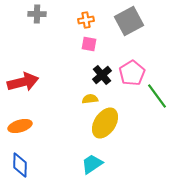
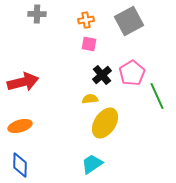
green line: rotated 12 degrees clockwise
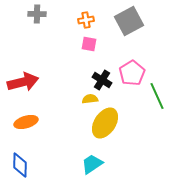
black cross: moved 5 px down; rotated 18 degrees counterclockwise
orange ellipse: moved 6 px right, 4 px up
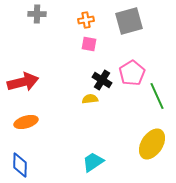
gray square: rotated 12 degrees clockwise
yellow ellipse: moved 47 px right, 21 px down
cyan trapezoid: moved 1 px right, 2 px up
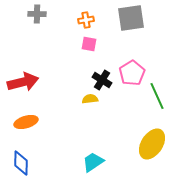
gray square: moved 2 px right, 3 px up; rotated 8 degrees clockwise
blue diamond: moved 1 px right, 2 px up
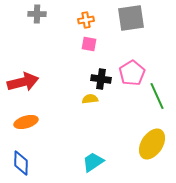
black cross: moved 1 px left, 1 px up; rotated 24 degrees counterclockwise
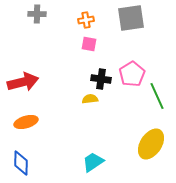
pink pentagon: moved 1 px down
yellow ellipse: moved 1 px left
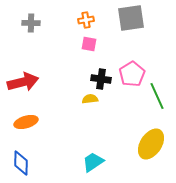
gray cross: moved 6 px left, 9 px down
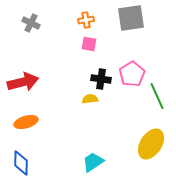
gray cross: rotated 24 degrees clockwise
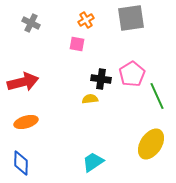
orange cross: rotated 21 degrees counterclockwise
pink square: moved 12 px left
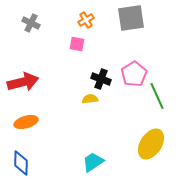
pink pentagon: moved 2 px right
black cross: rotated 12 degrees clockwise
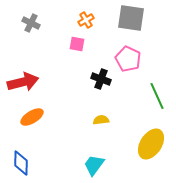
gray square: rotated 16 degrees clockwise
pink pentagon: moved 6 px left, 15 px up; rotated 15 degrees counterclockwise
yellow semicircle: moved 11 px right, 21 px down
orange ellipse: moved 6 px right, 5 px up; rotated 15 degrees counterclockwise
cyan trapezoid: moved 1 px right, 3 px down; rotated 20 degrees counterclockwise
